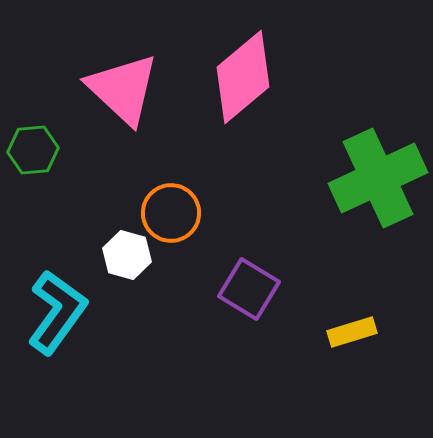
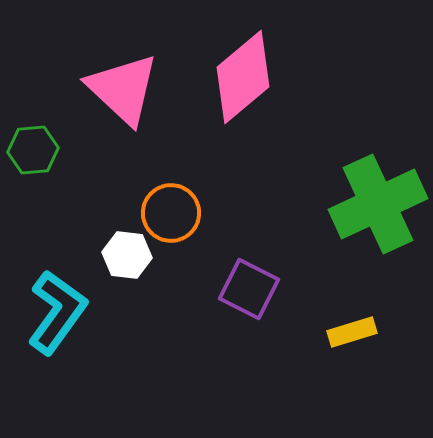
green cross: moved 26 px down
white hexagon: rotated 9 degrees counterclockwise
purple square: rotated 4 degrees counterclockwise
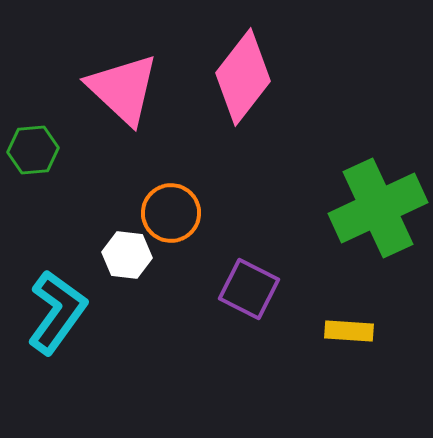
pink diamond: rotated 12 degrees counterclockwise
green cross: moved 4 px down
yellow rectangle: moved 3 px left, 1 px up; rotated 21 degrees clockwise
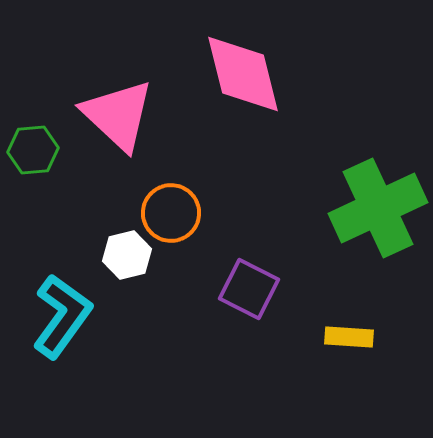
pink diamond: moved 3 px up; rotated 52 degrees counterclockwise
pink triangle: moved 5 px left, 26 px down
white hexagon: rotated 21 degrees counterclockwise
cyan L-shape: moved 5 px right, 4 px down
yellow rectangle: moved 6 px down
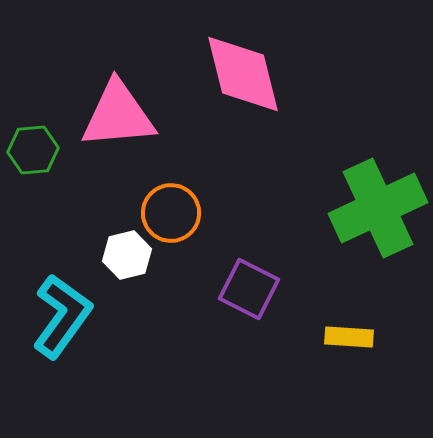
pink triangle: rotated 48 degrees counterclockwise
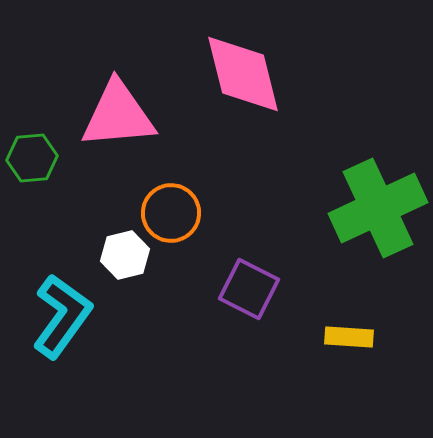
green hexagon: moved 1 px left, 8 px down
white hexagon: moved 2 px left
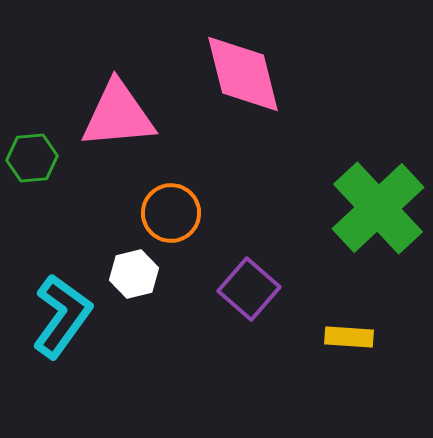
green cross: rotated 18 degrees counterclockwise
white hexagon: moved 9 px right, 19 px down
purple square: rotated 14 degrees clockwise
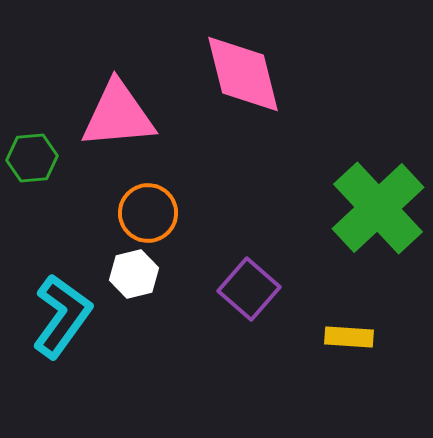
orange circle: moved 23 px left
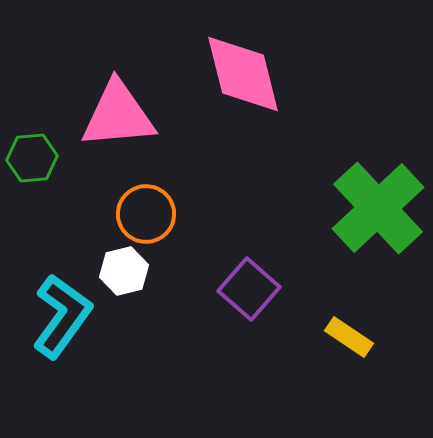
orange circle: moved 2 px left, 1 px down
white hexagon: moved 10 px left, 3 px up
yellow rectangle: rotated 30 degrees clockwise
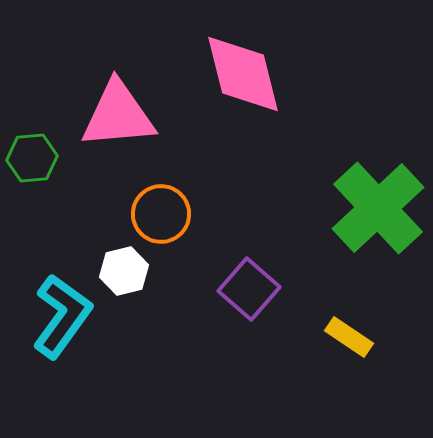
orange circle: moved 15 px right
